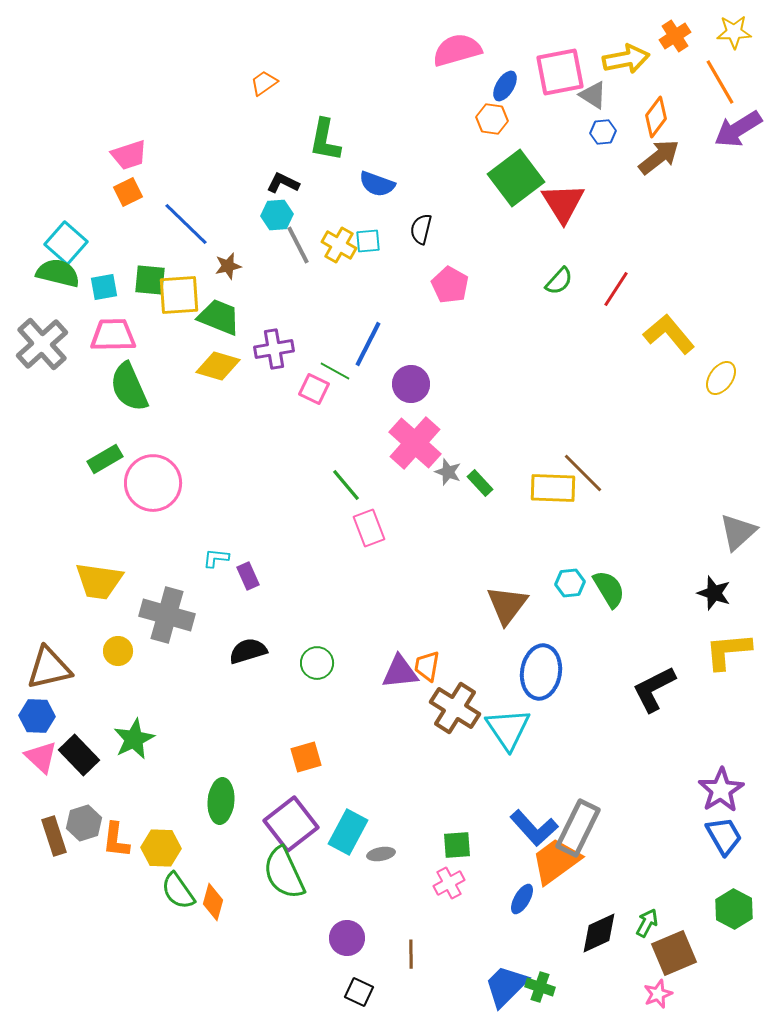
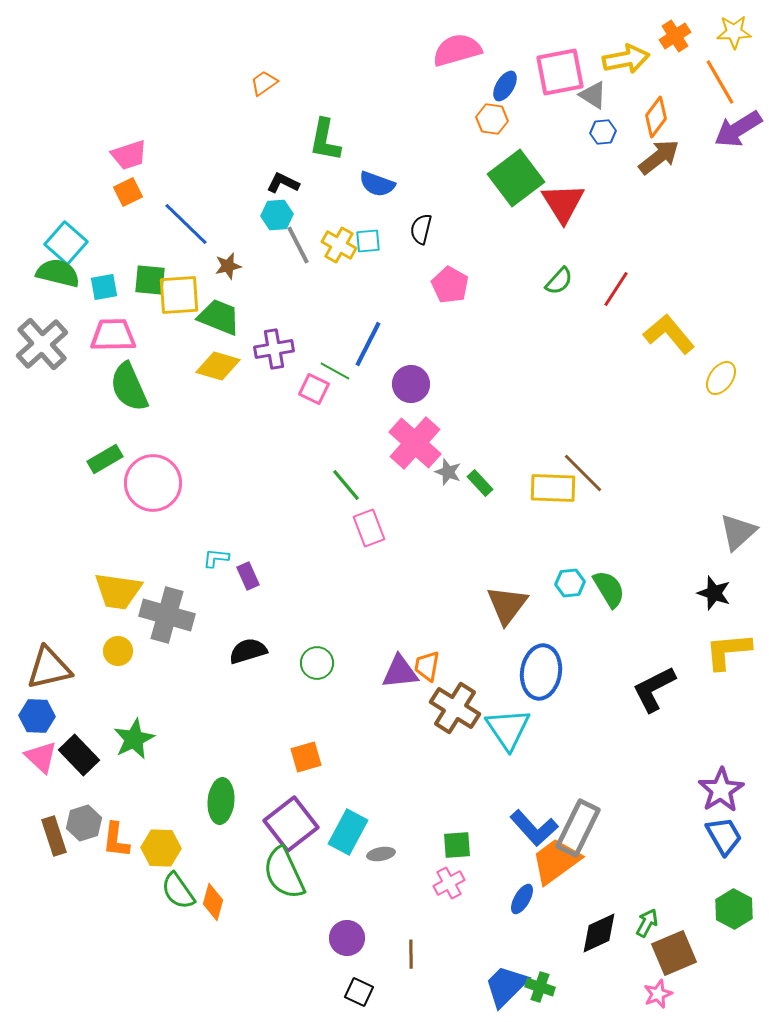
yellow trapezoid at (99, 581): moved 19 px right, 10 px down
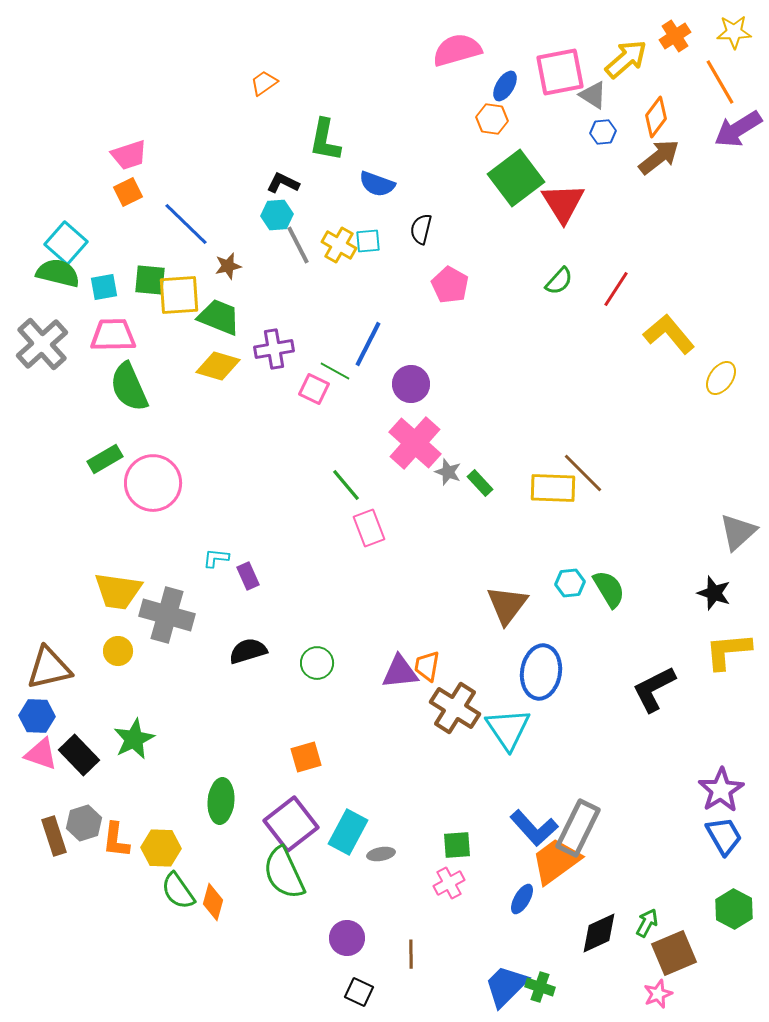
yellow arrow at (626, 59): rotated 30 degrees counterclockwise
pink triangle at (41, 757): moved 3 px up; rotated 24 degrees counterclockwise
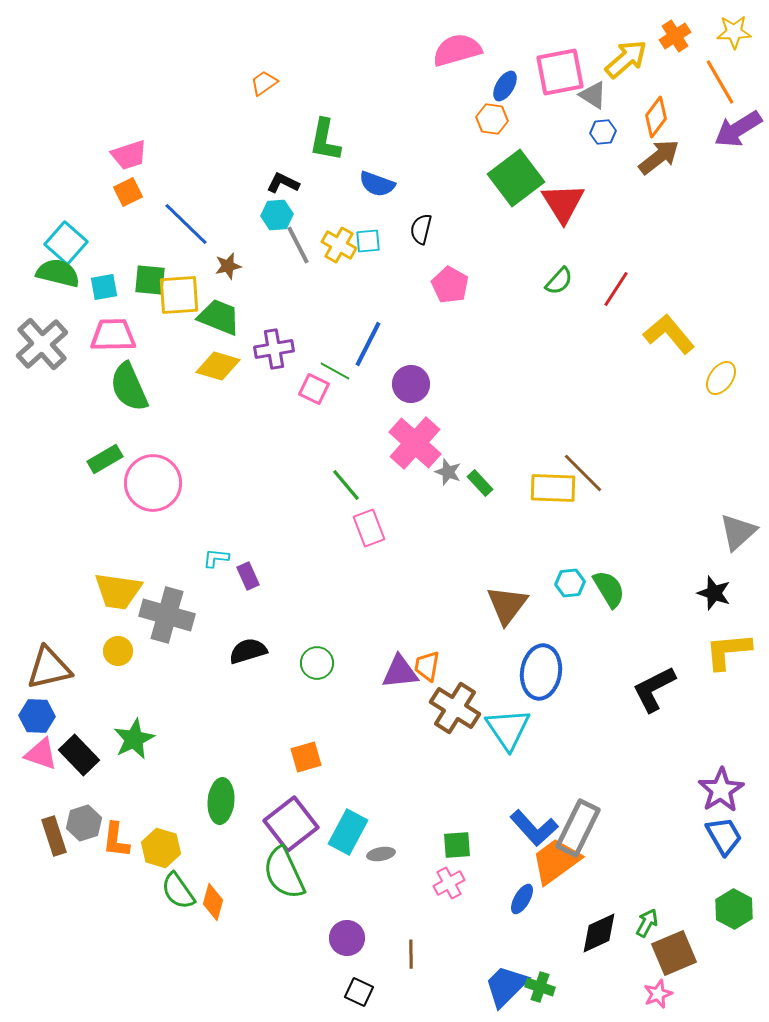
yellow hexagon at (161, 848): rotated 15 degrees clockwise
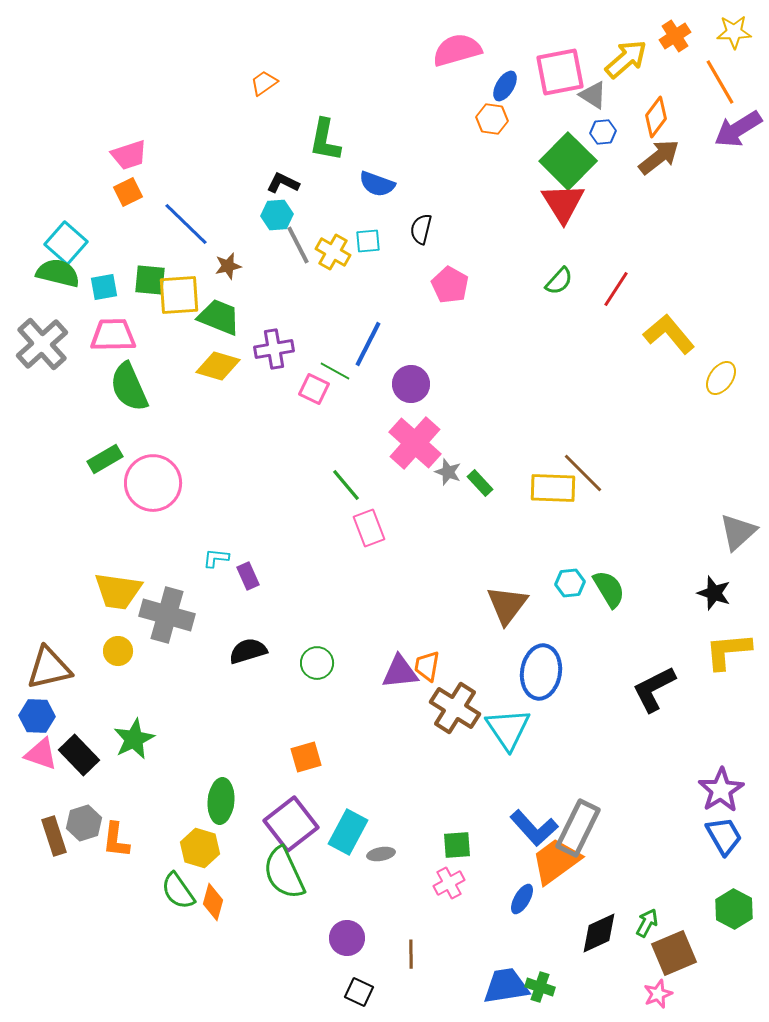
green square at (516, 178): moved 52 px right, 17 px up; rotated 8 degrees counterclockwise
yellow cross at (339, 245): moved 6 px left, 7 px down
yellow hexagon at (161, 848): moved 39 px right
blue trapezoid at (506, 986): rotated 36 degrees clockwise
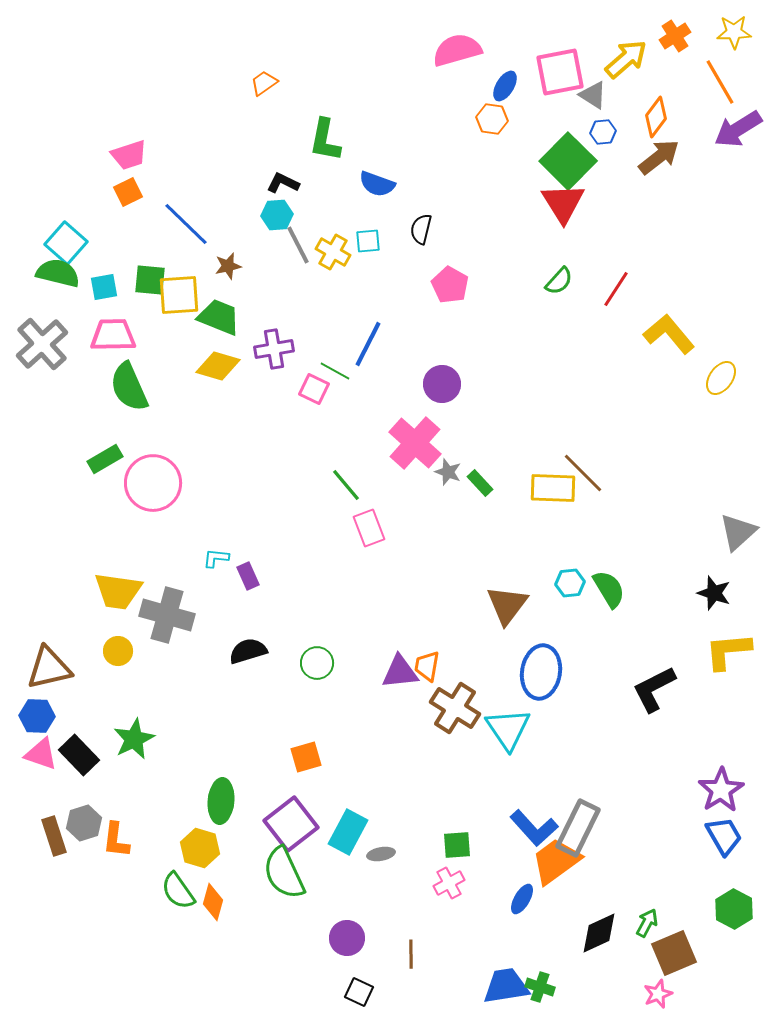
purple circle at (411, 384): moved 31 px right
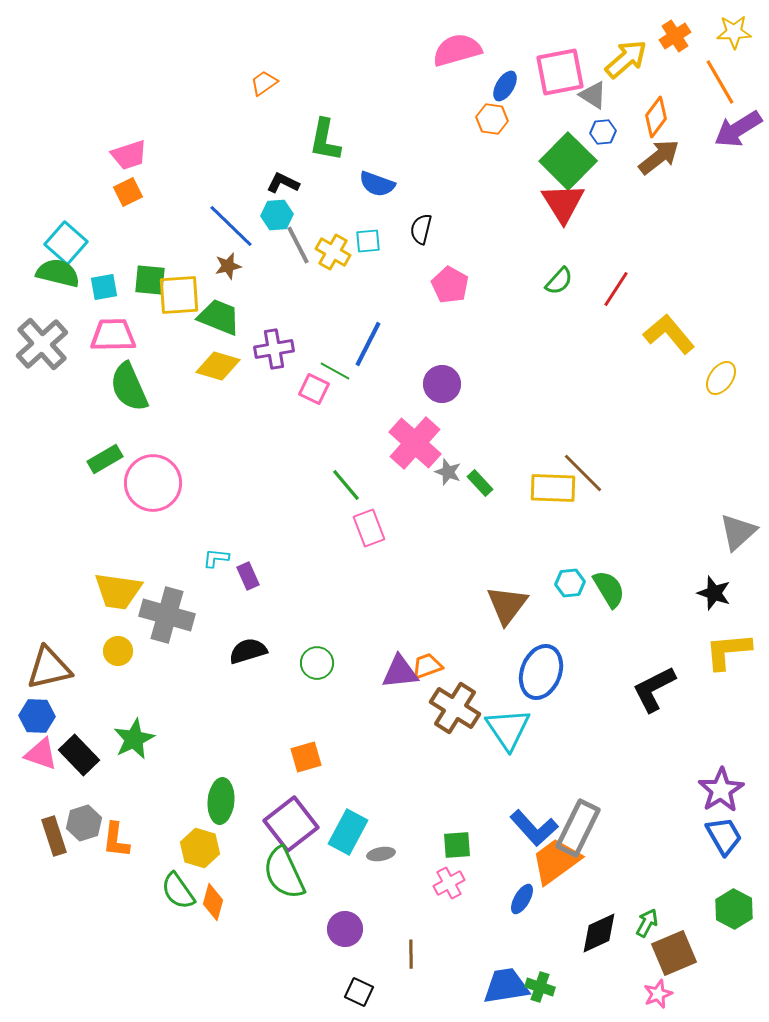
blue line at (186, 224): moved 45 px right, 2 px down
orange trapezoid at (427, 666): rotated 60 degrees clockwise
blue ellipse at (541, 672): rotated 12 degrees clockwise
purple circle at (347, 938): moved 2 px left, 9 px up
